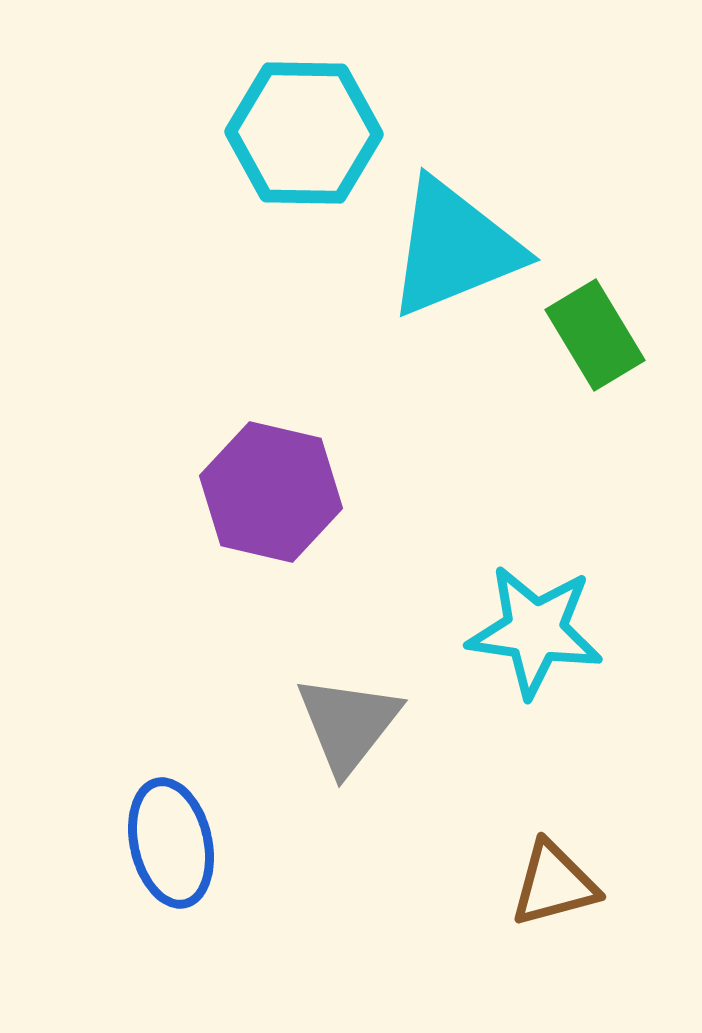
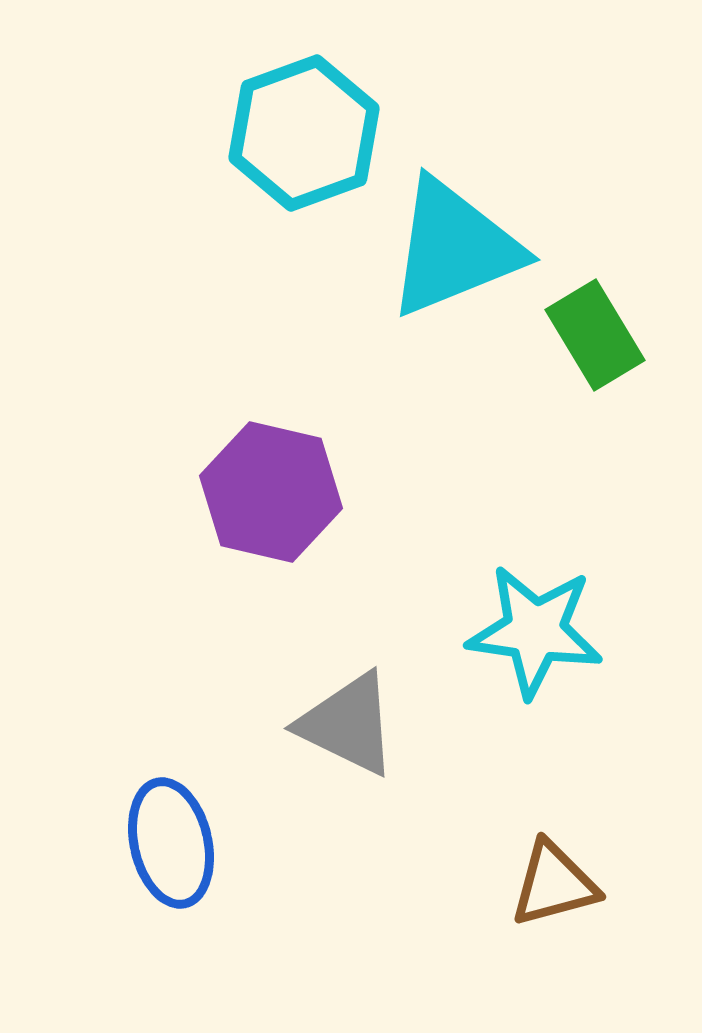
cyan hexagon: rotated 21 degrees counterclockwise
gray triangle: rotated 42 degrees counterclockwise
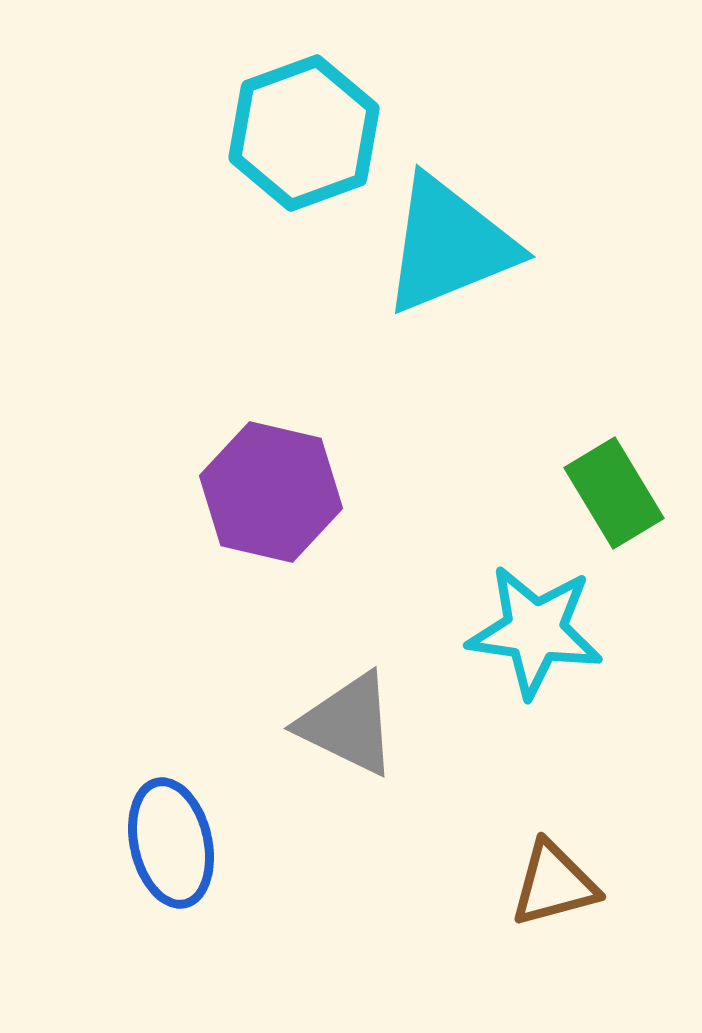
cyan triangle: moved 5 px left, 3 px up
green rectangle: moved 19 px right, 158 px down
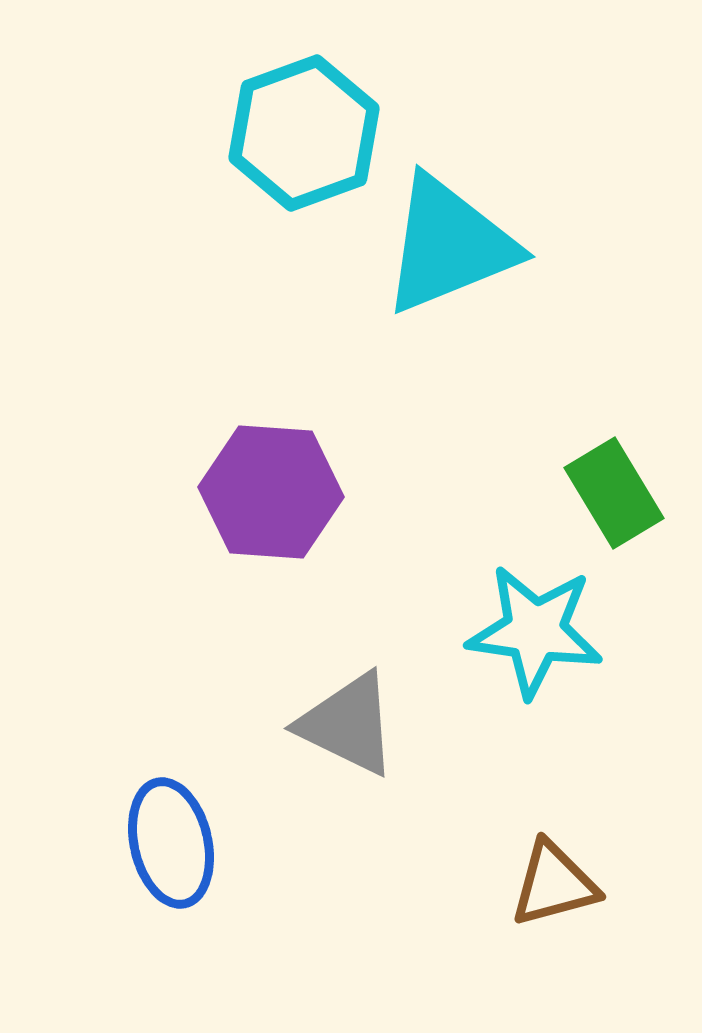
purple hexagon: rotated 9 degrees counterclockwise
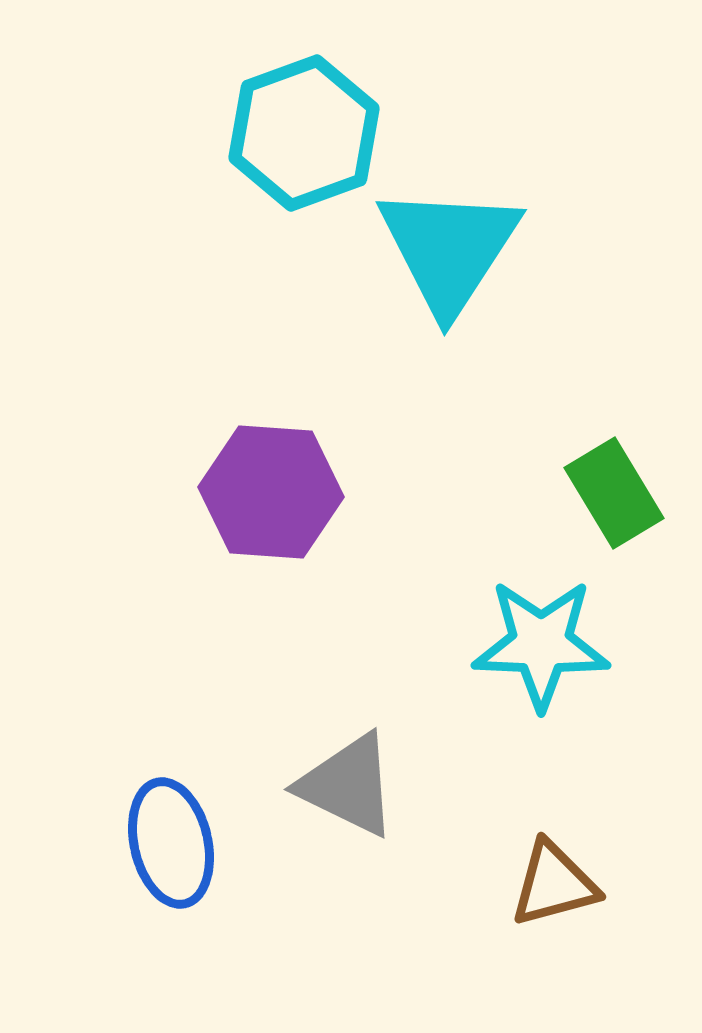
cyan triangle: moved 4 px down; rotated 35 degrees counterclockwise
cyan star: moved 6 px right, 13 px down; rotated 6 degrees counterclockwise
gray triangle: moved 61 px down
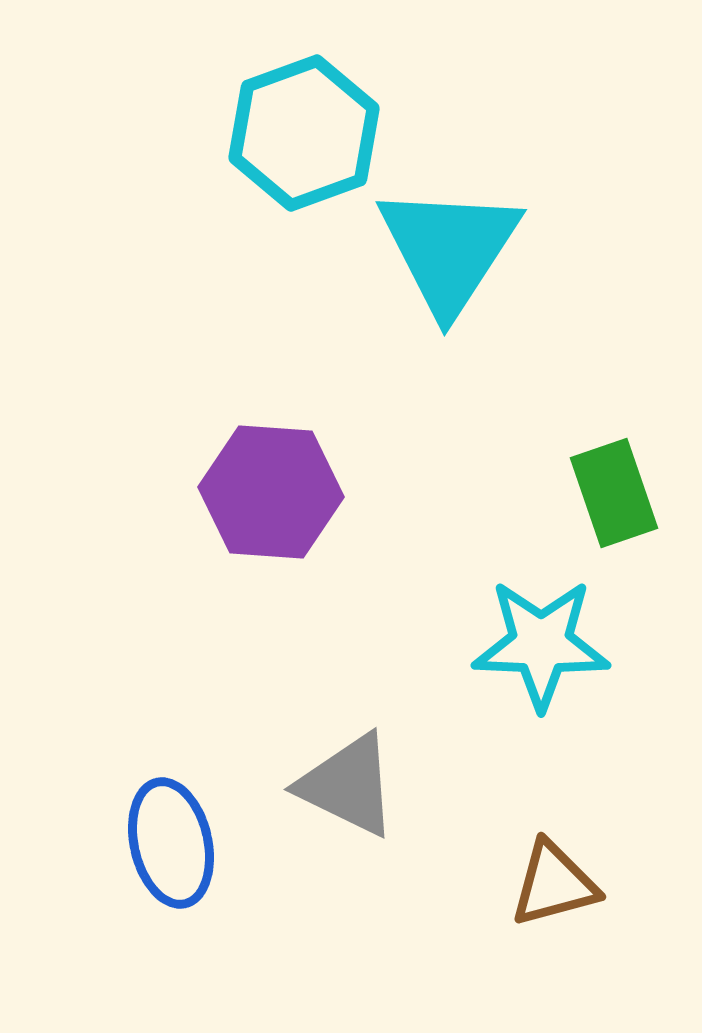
green rectangle: rotated 12 degrees clockwise
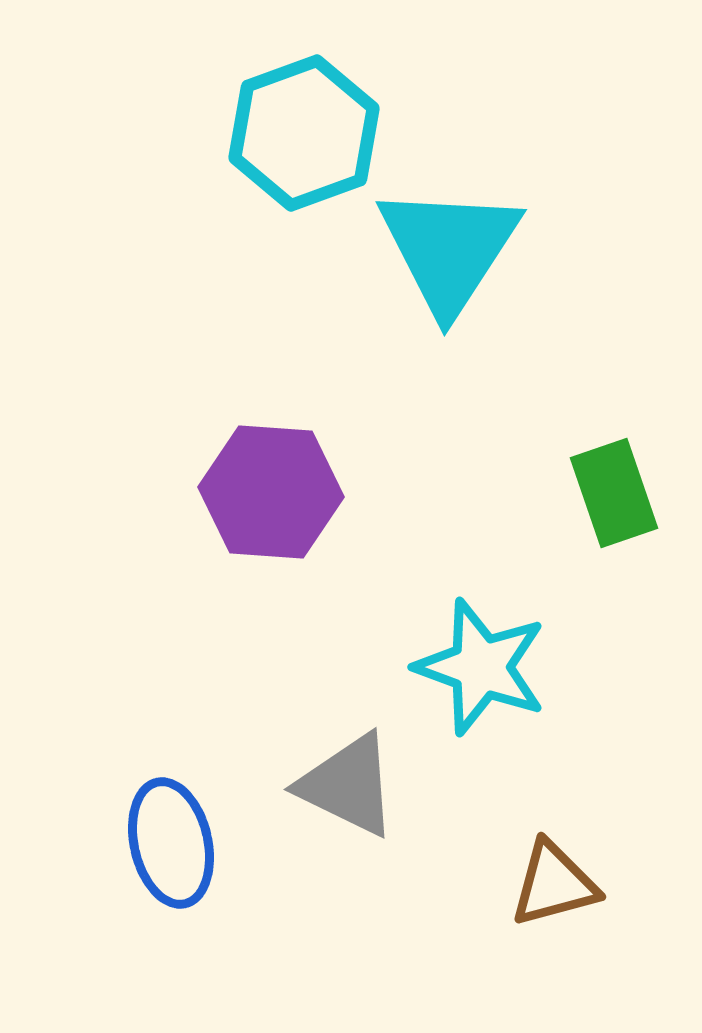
cyan star: moved 60 px left, 23 px down; rotated 18 degrees clockwise
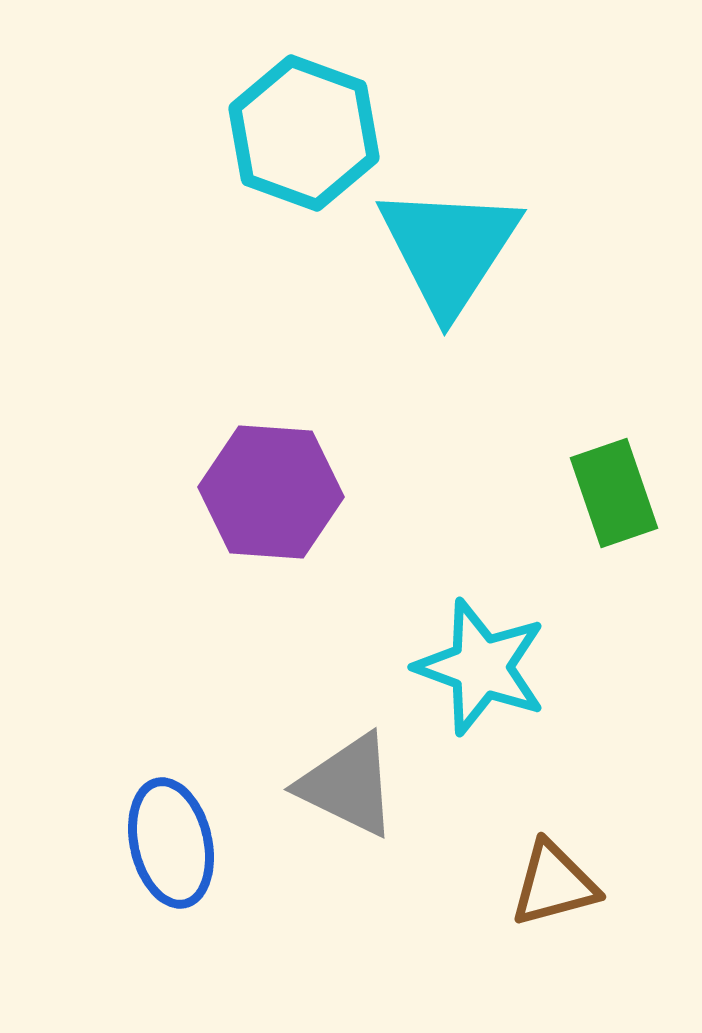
cyan hexagon: rotated 20 degrees counterclockwise
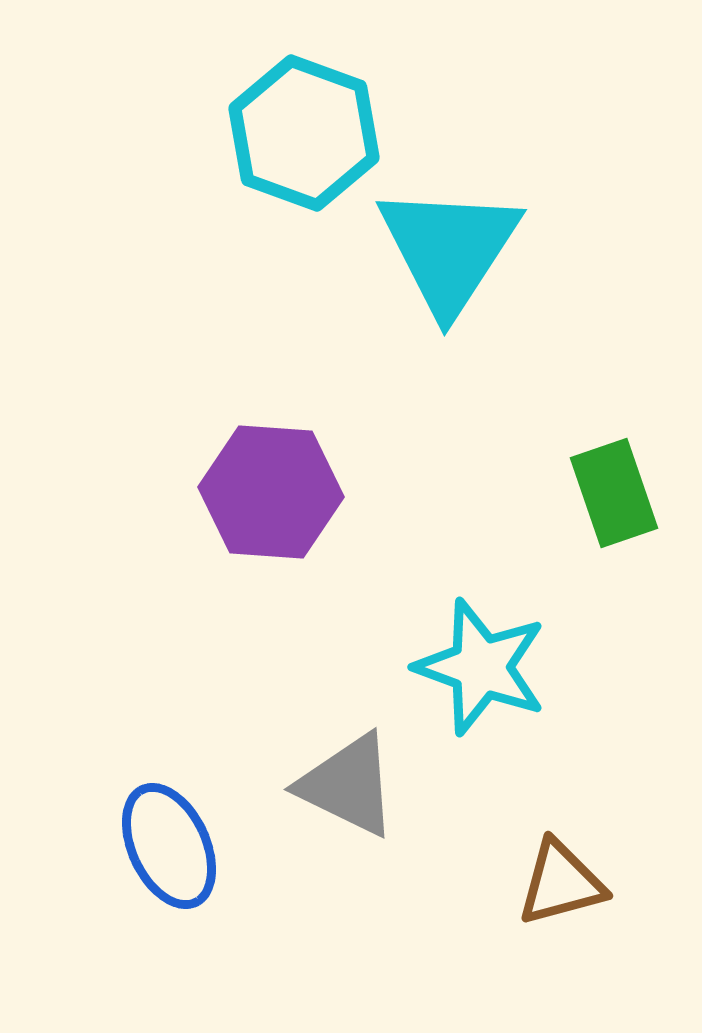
blue ellipse: moved 2 px left, 3 px down; rotated 12 degrees counterclockwise
brown triangle: moved 7 px right, 1 px up
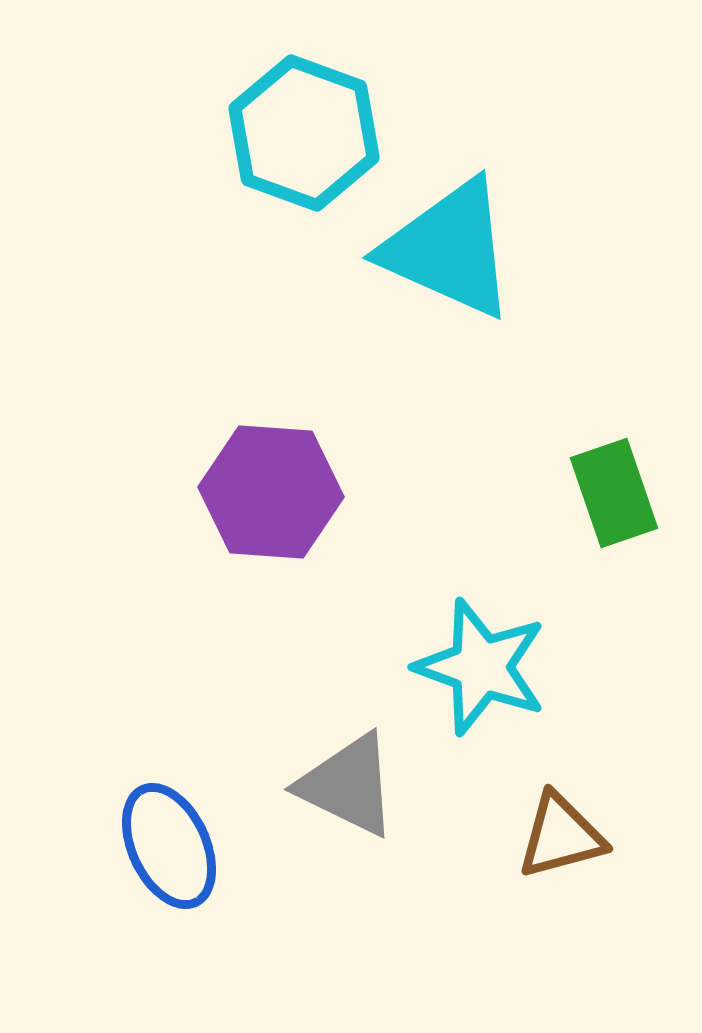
cyan triangle: rotated 39 degrees counterclockwise
brown triangle: moved 47 px up
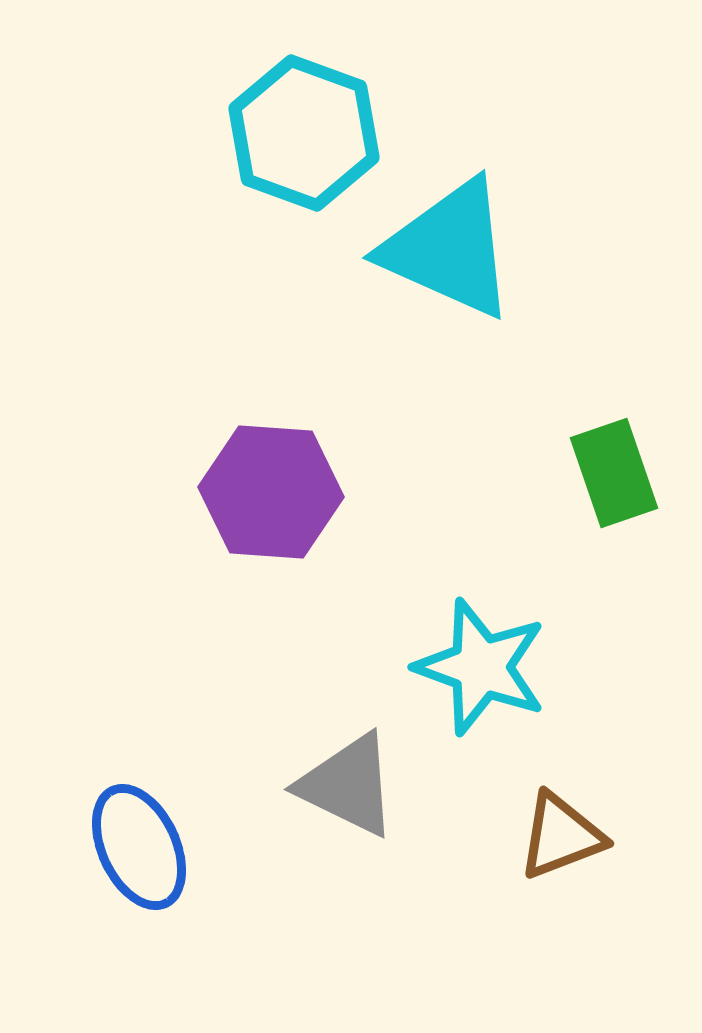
green rectangle: moved 20 px up
brown triangle: rotated 6 degrees counterclockwise
blue ellipse: moved 30 px left, 1 px down
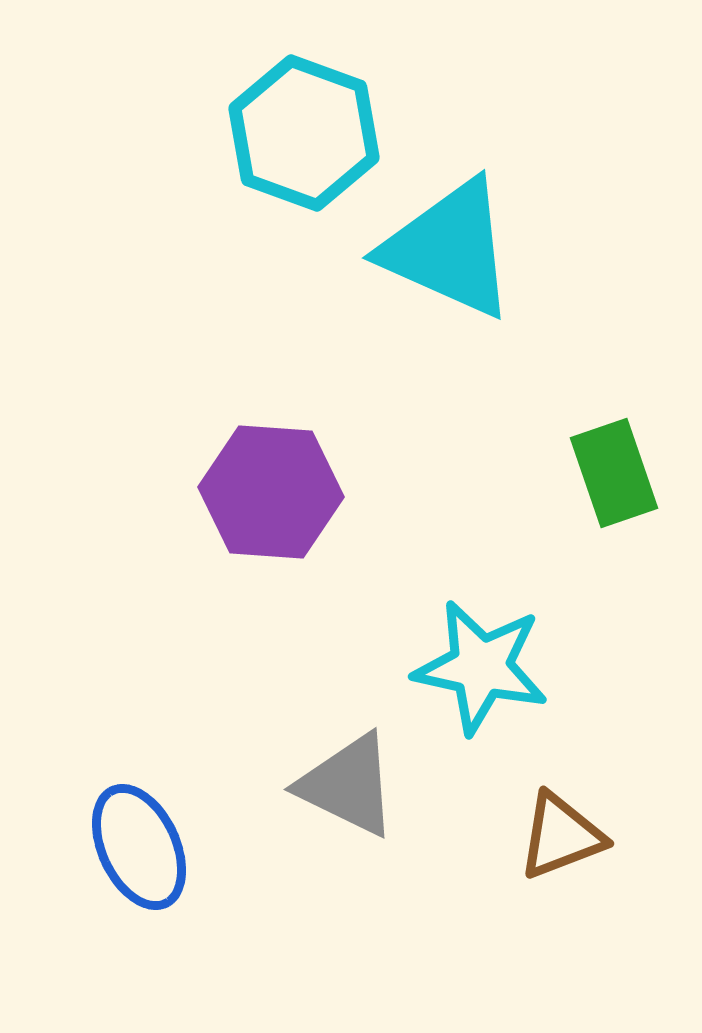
cyan star: rotated 8 degrees counterclockwise
